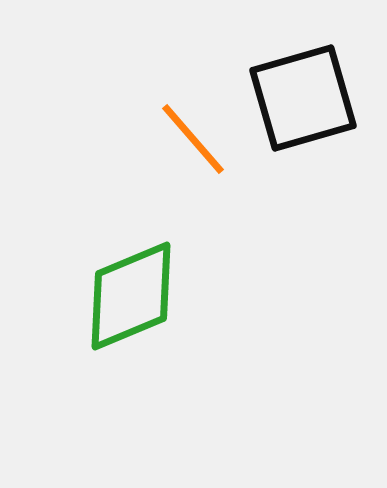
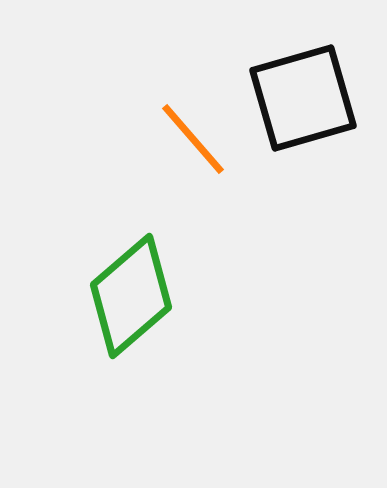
green diamond: rotated 18 degrees counterclockwise
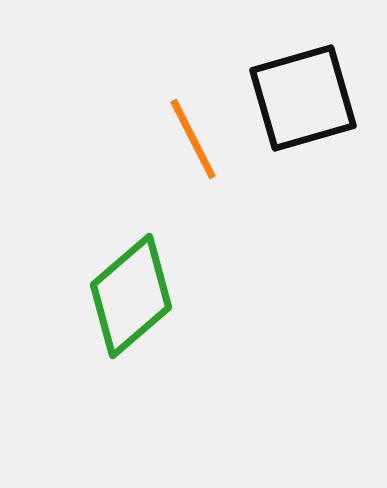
orange line: rotated 14 degrees clockwise
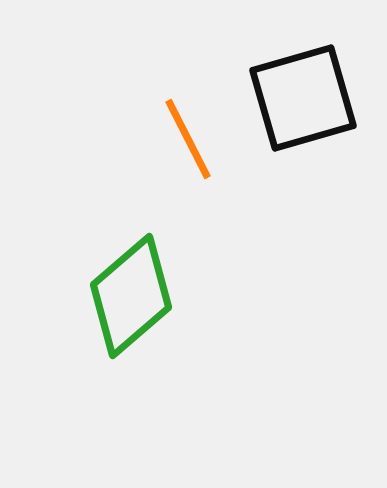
orange line: moved 5 px left
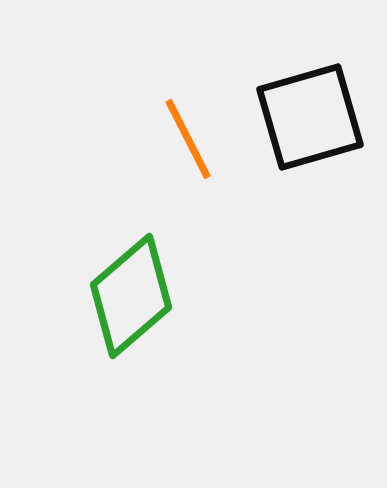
black square: moved 7 px right, 19 px down
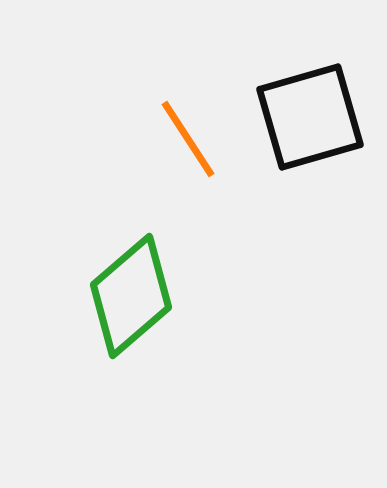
orange line: rotated 6 degrees counterclockwise
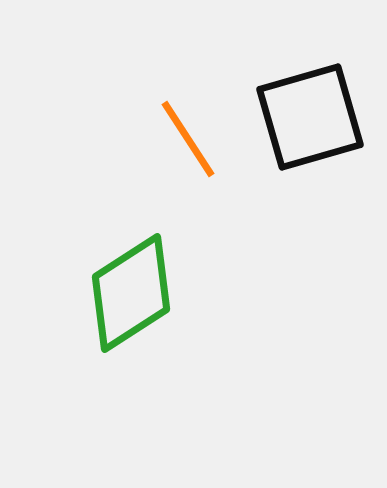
green diamond: moved 3 px up; rotated 8 degrees clockwise
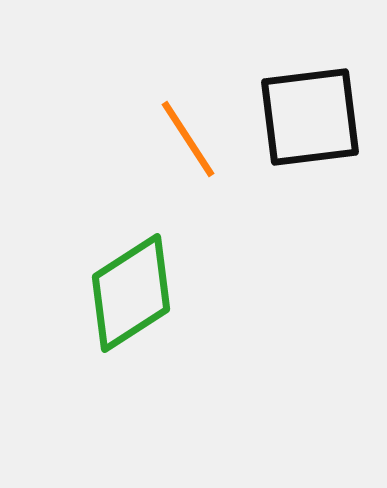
black square: rotated 9 degrees clockwise
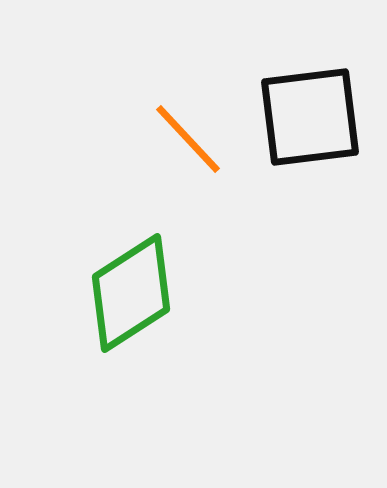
orange line: rotated 10 degrees counterclockwise
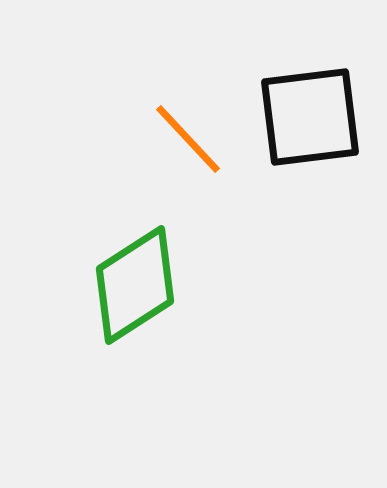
green diamond: moved 4 px right, 8 px up
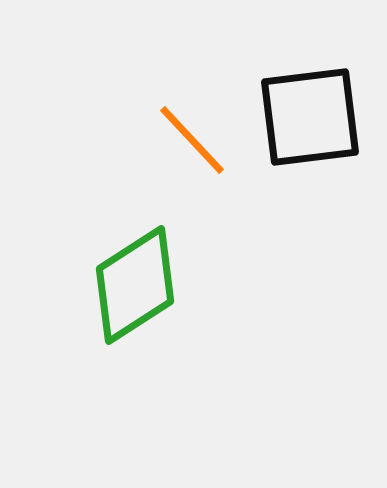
orange line: moved 4 px right, 1 px down
